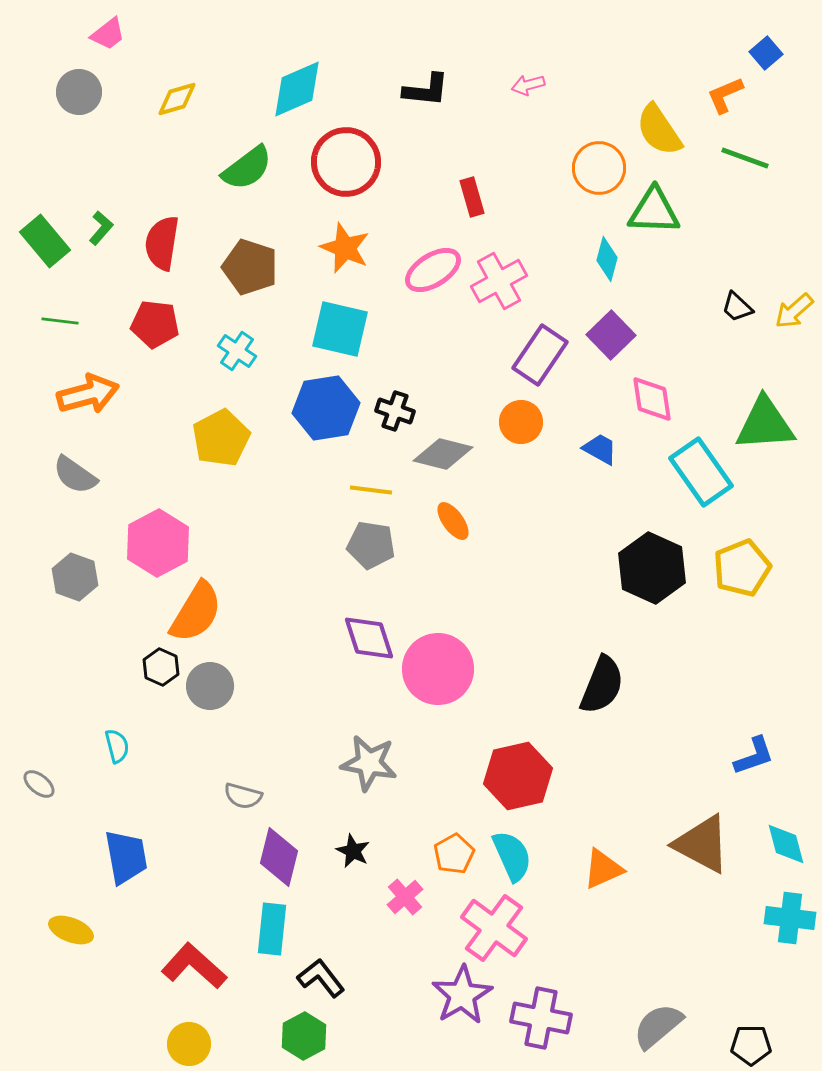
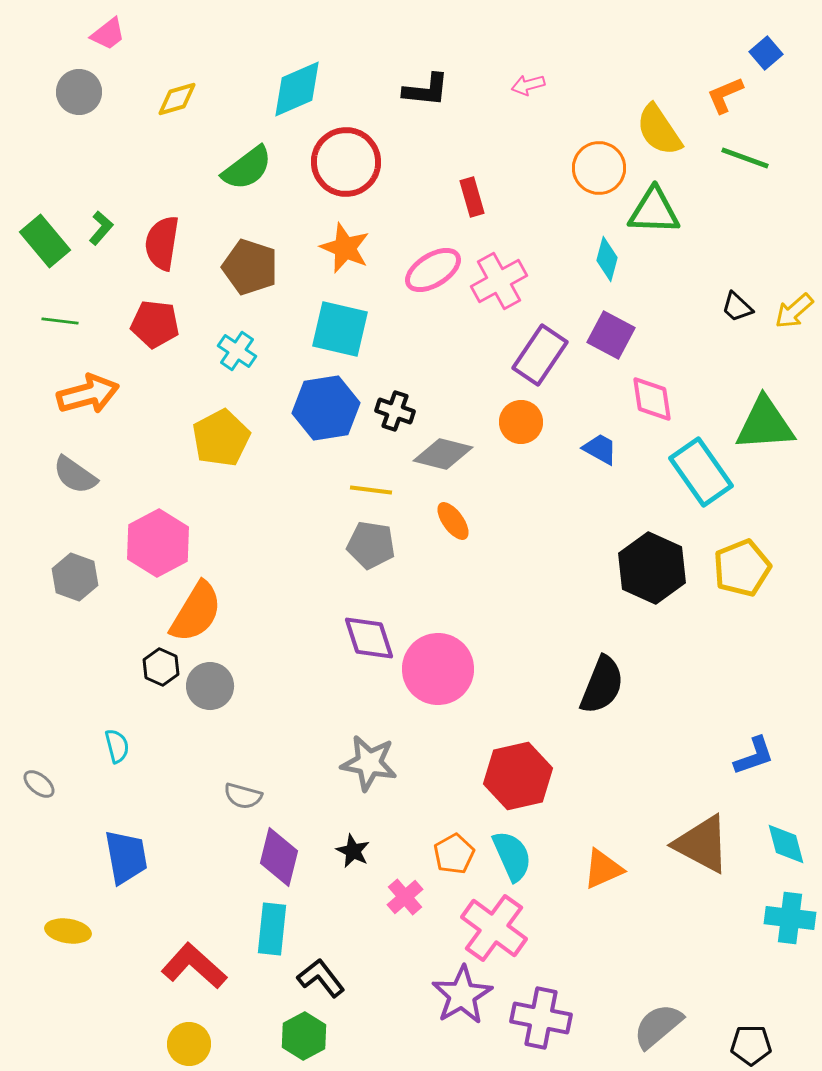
purple square at (611, 335): rotated 18 degrees counterclockwise
yellow ellipse at (71, 930): moved 3 px left, 1 px down; rotated 12 degrees counterclockwise
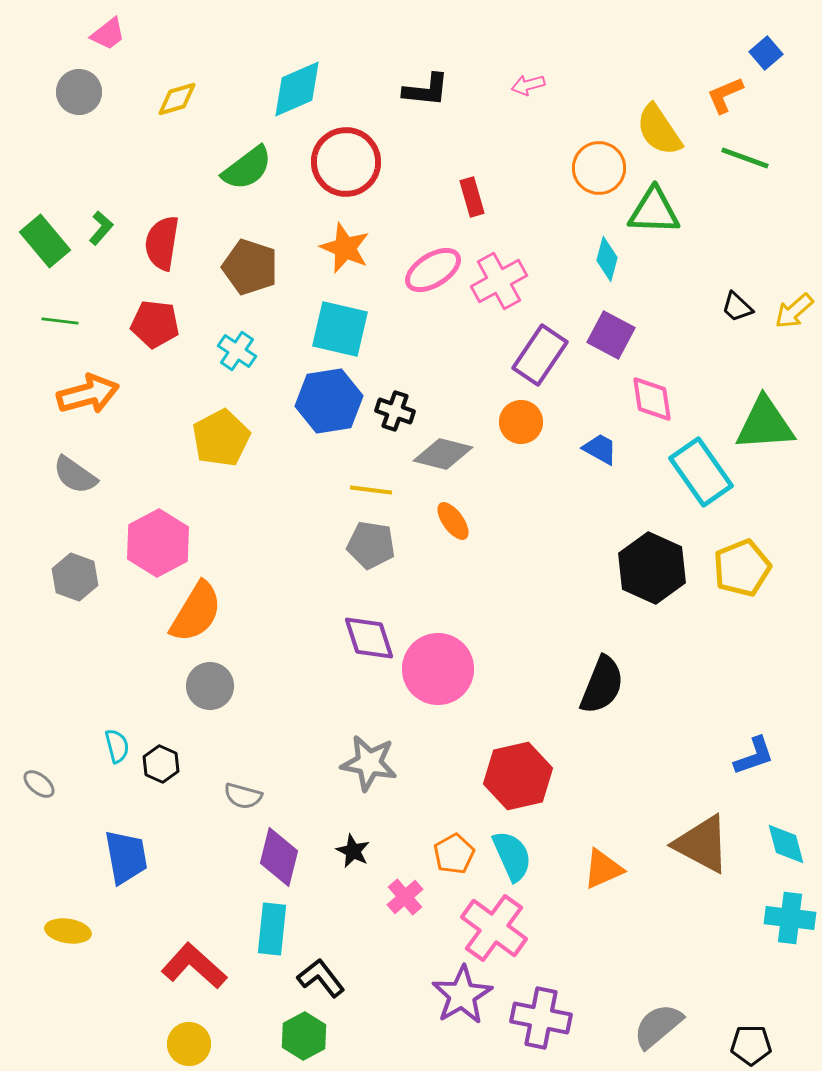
blue hexagon at (326, 408): moved 3 px right, 7 px up
black hexagon at (161, 667): moved 97 px down
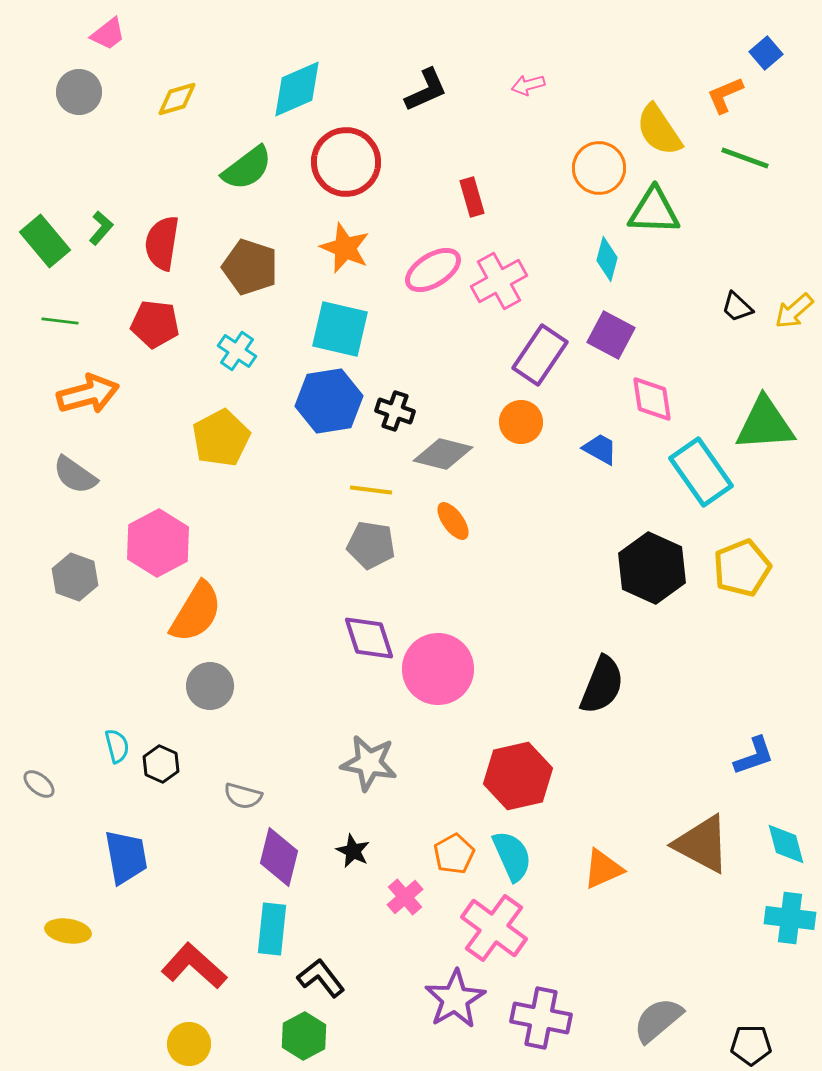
black L-shape at (426, 90): rotated 30 degrees counterclockwise
purple star at (462, 995): moved 7 px left, 4 px down
gray semicircle at (658, 1026): moved 6 px up
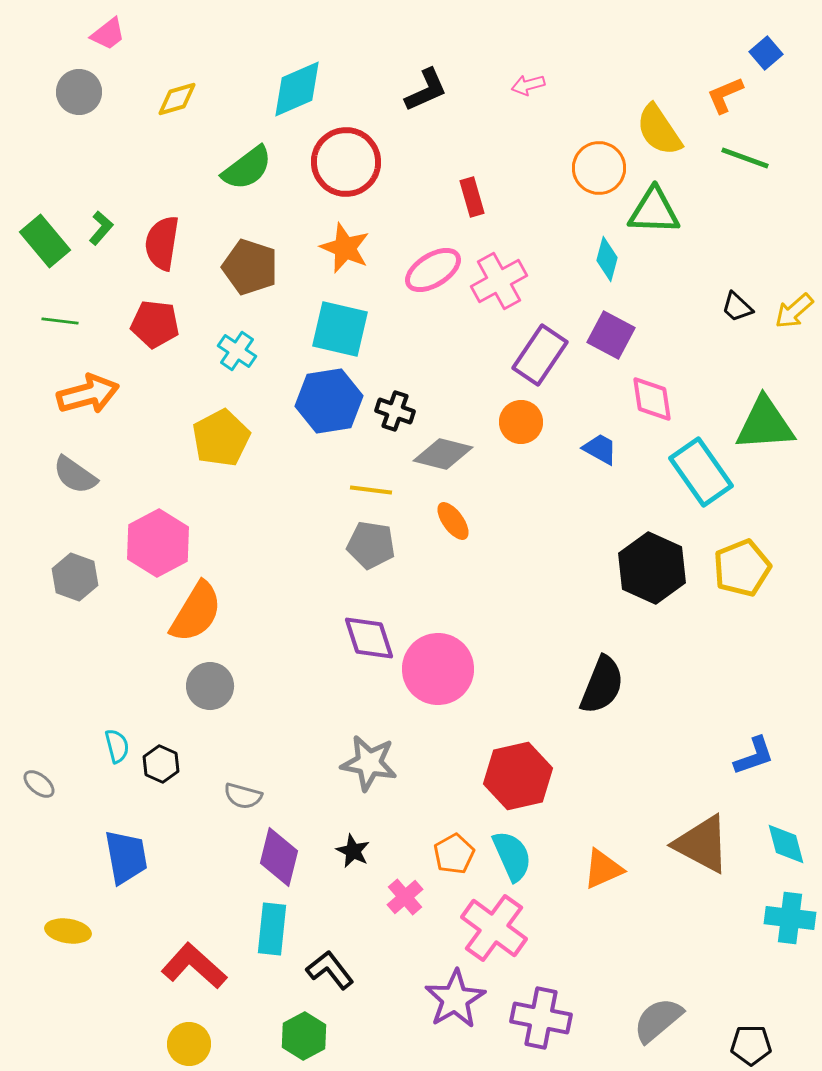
black L-shape at (321, 978): moved 9 px right, 8 px up
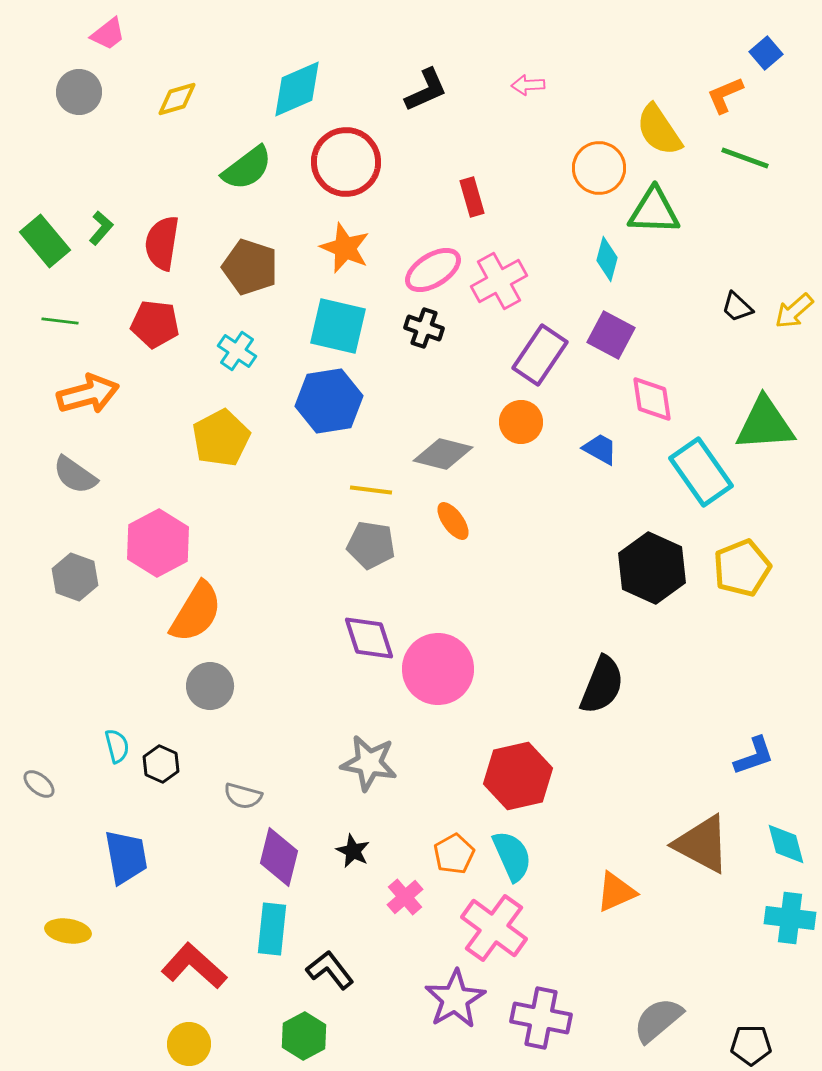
pink arrow at (528, 85): rotated 12 degrees clockwise
cyan square at (340, 329): moved 2 px left, 3 px up
black cross at (395, 411): moved 29 px right, 83 px up
orange triangle at (603, 869): moved 13 px right, 23 px down
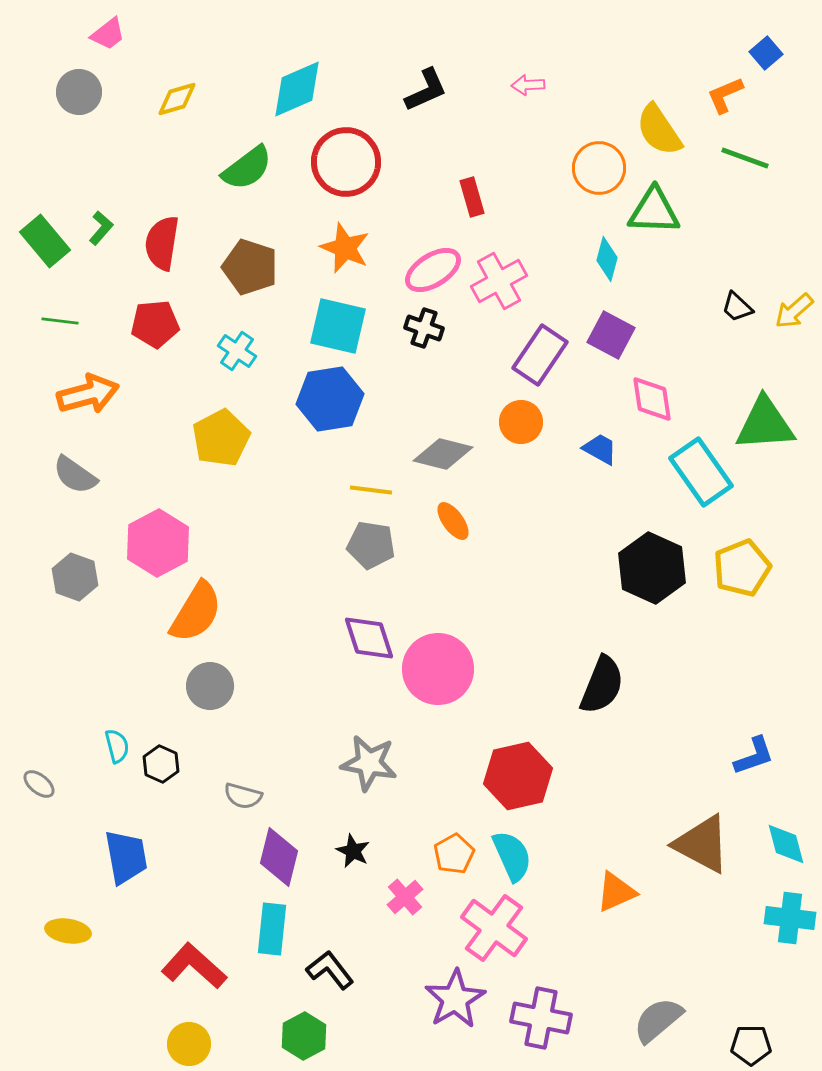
red pentagon at (155, 324): rotated 12 degrees counterclockwise
blue hexagon at (329, 401): moved 1 px right, 2 px up
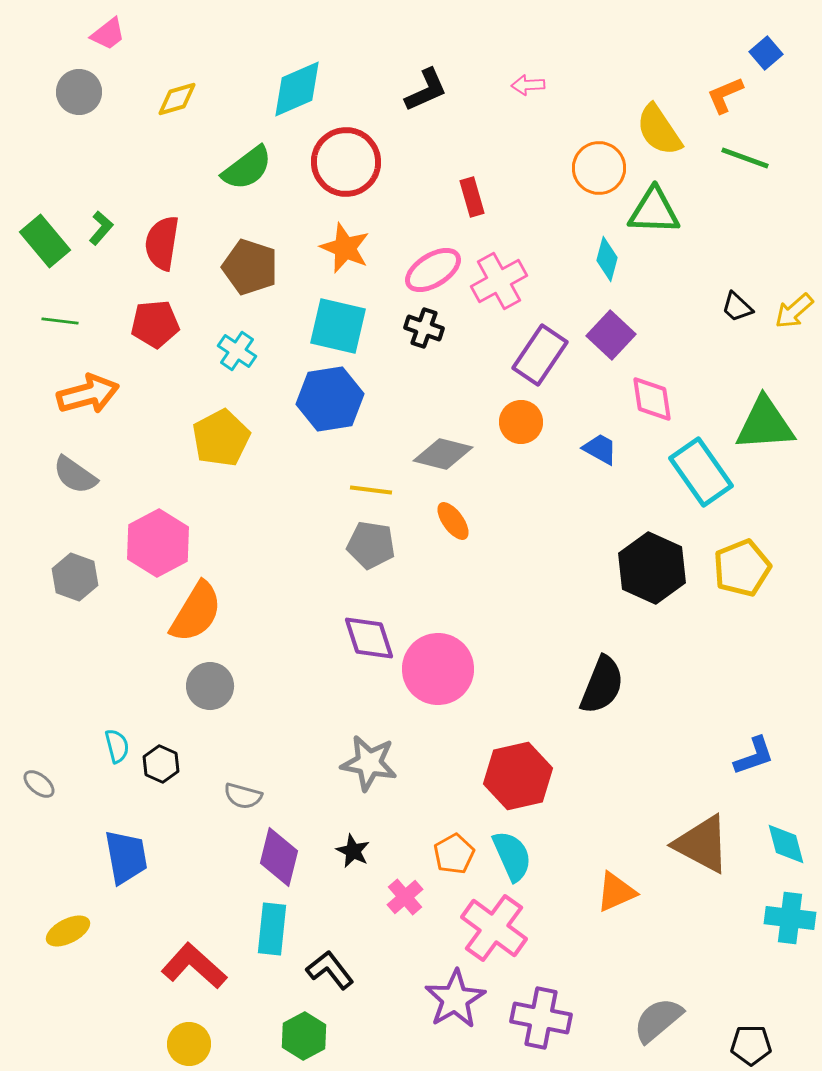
purple square at (611, 335): rotated 15 degrees clockwise
yellow ellipse at (68, 931): rotated 36 degrees counterclockwise
